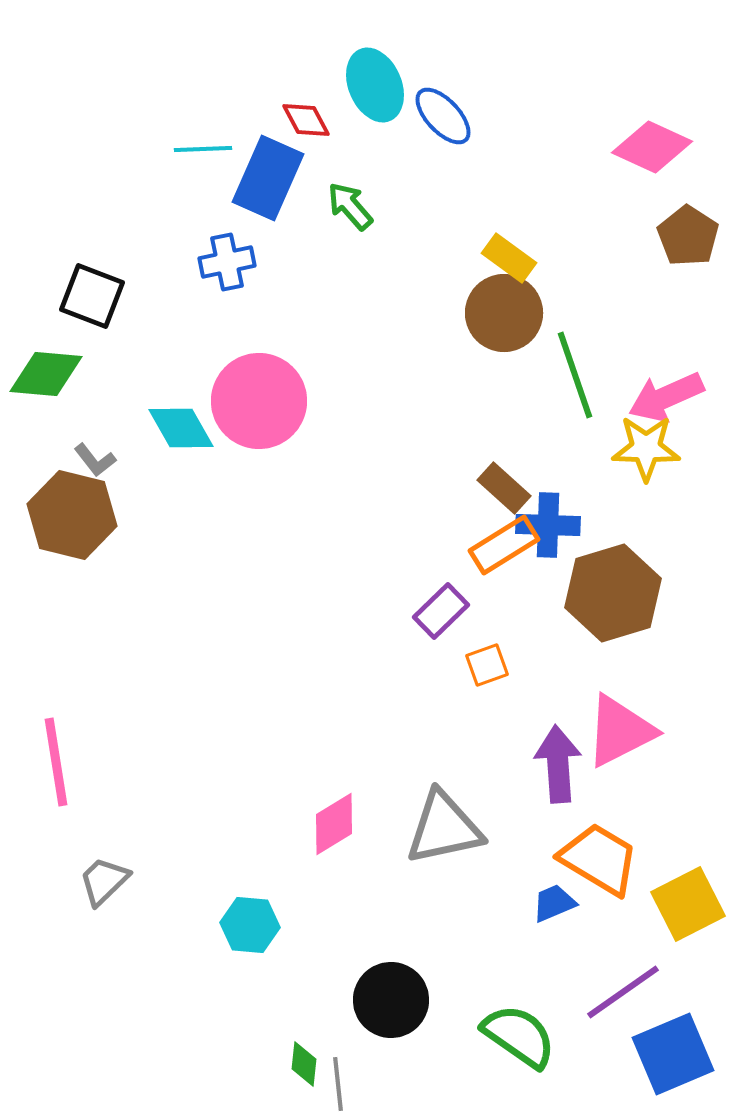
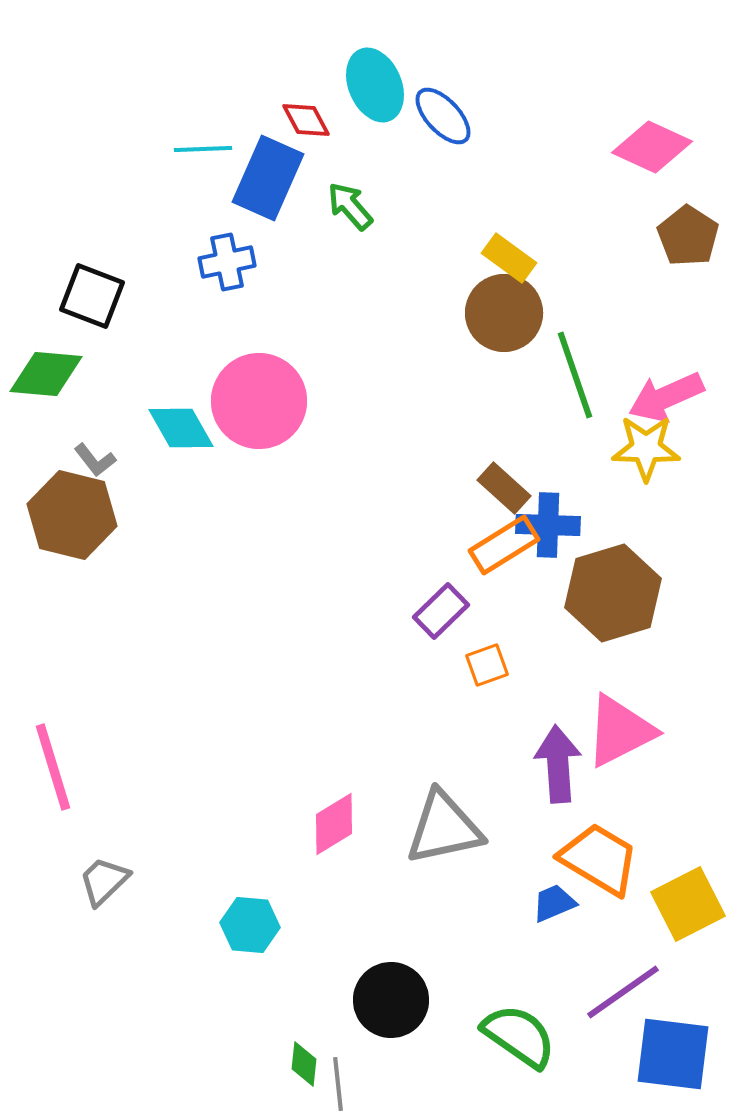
pink line at (56, 762): moved 3 px left, 5 px down; rotated 8 degrees counterclockwise
blue square at (673, 1054): rotated 30 degrees clockwise
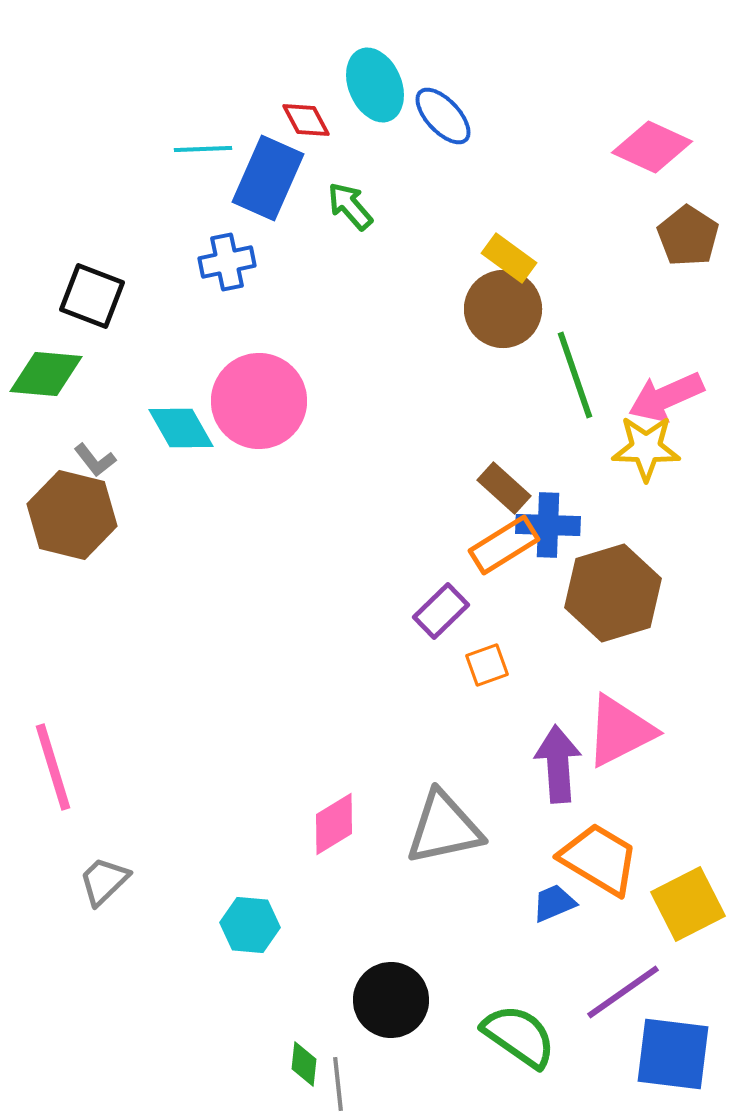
brown circle at (504, 313): moved 1 px left, 4 px up
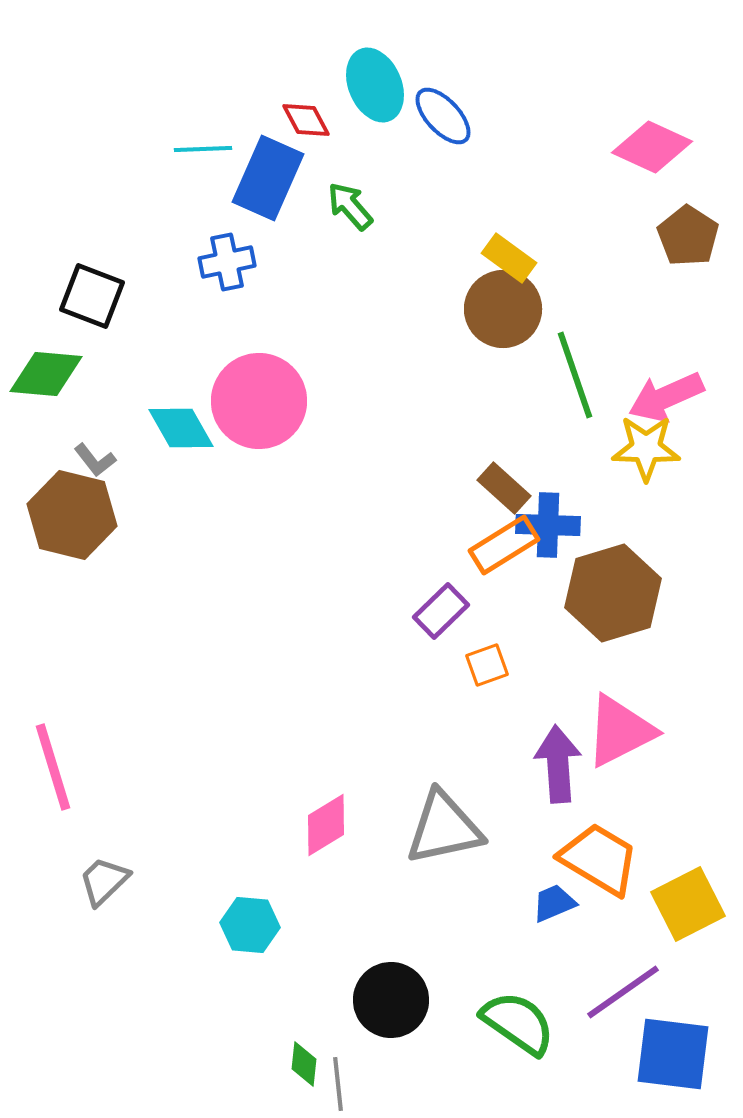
pink diamond at (334, 824): moved 8 px left, 1 px down
green semicircle at (519, 1036): moved 1 px left, 13 px up
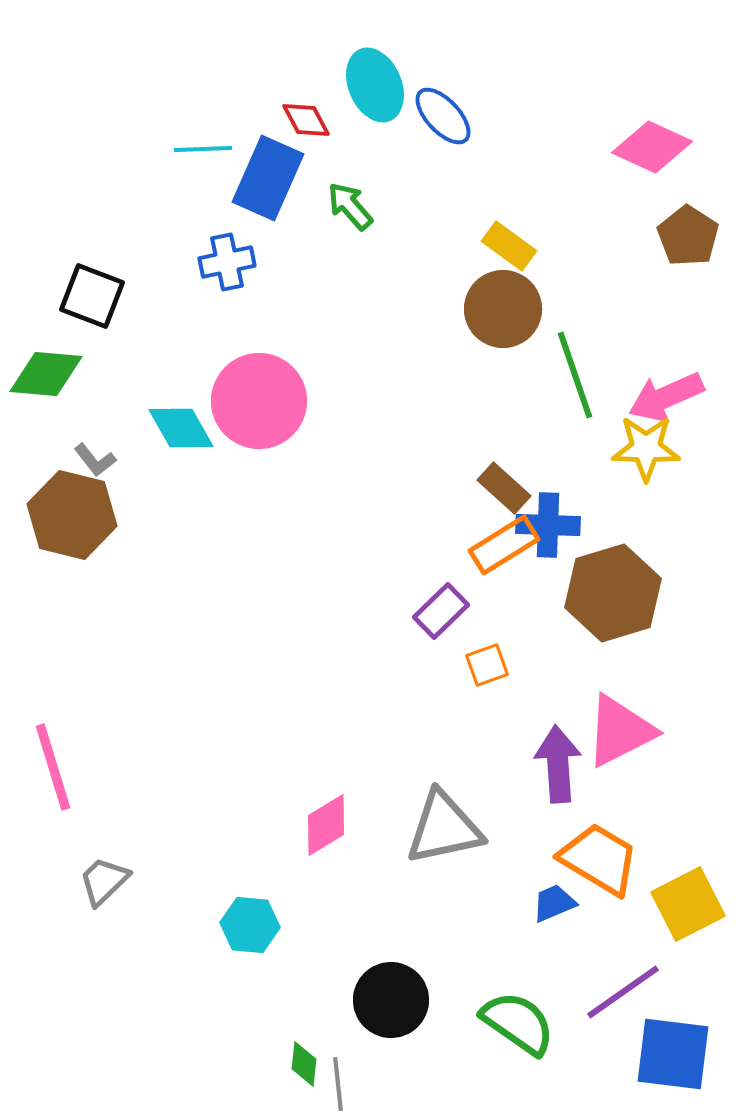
yellow rectangle at (509, 258): moved 12 px up
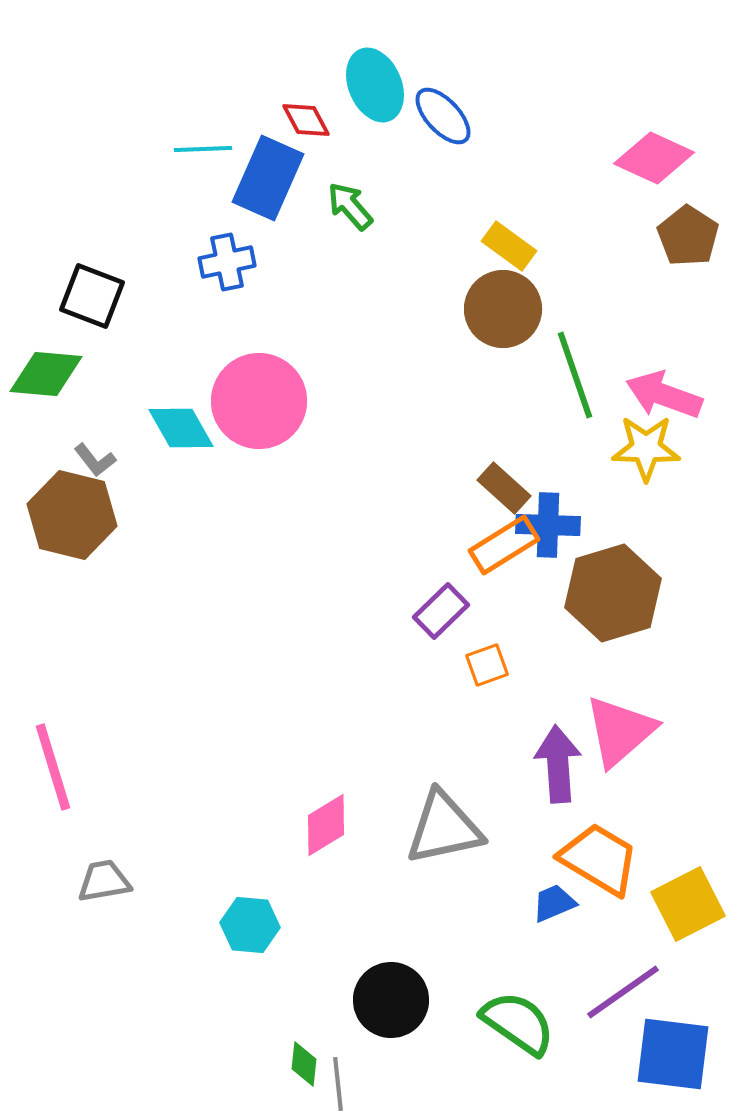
pink diamond at (652, 147): moved 2 px right, 11 px down
pink arrow at (666, 397): moved 2 px left, 2 px up; rotated 44 degrees clockwise
pink triangle at (620, 731): rotated 14 degrees counterclockwise
gray trapezoid at (104, 881): rotated 34 degrees clockwise
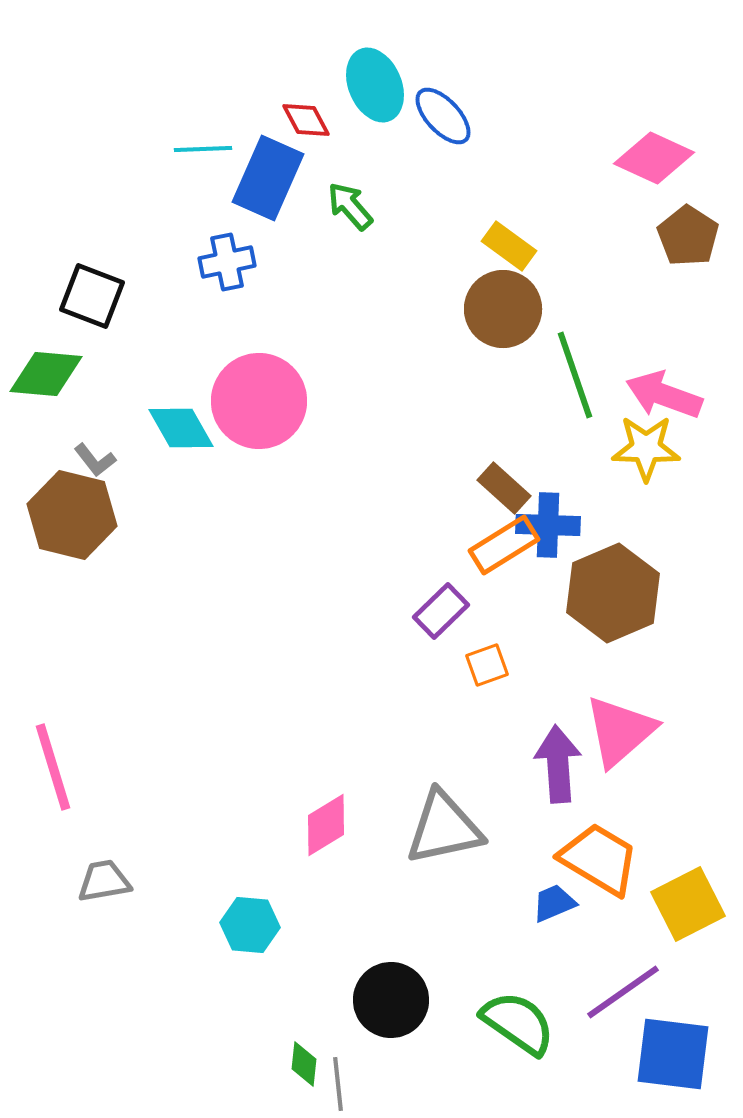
brown hexagon at (613, 593): rotated 6 degrees counterclockwise
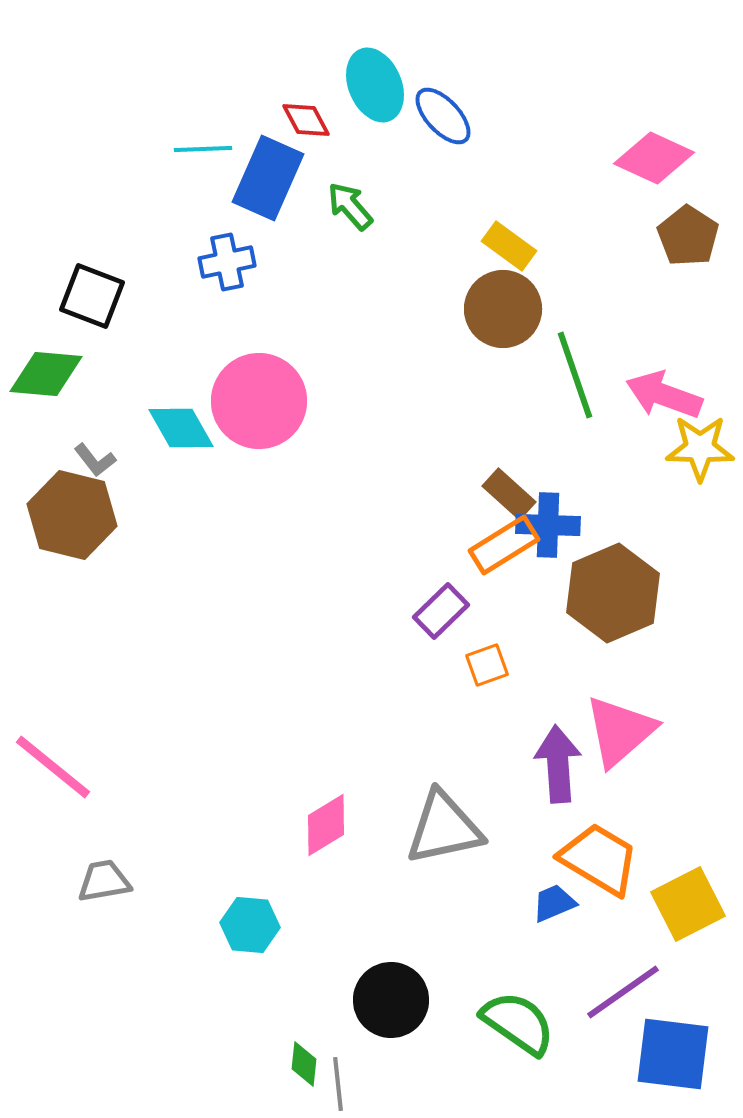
yellow star at (646, 448): moved 54 px right
brown rectangle at (504, 488): moved 5 px right, 6 px down
pink line at (53, 767): rotated 34 degrees counterclockwise
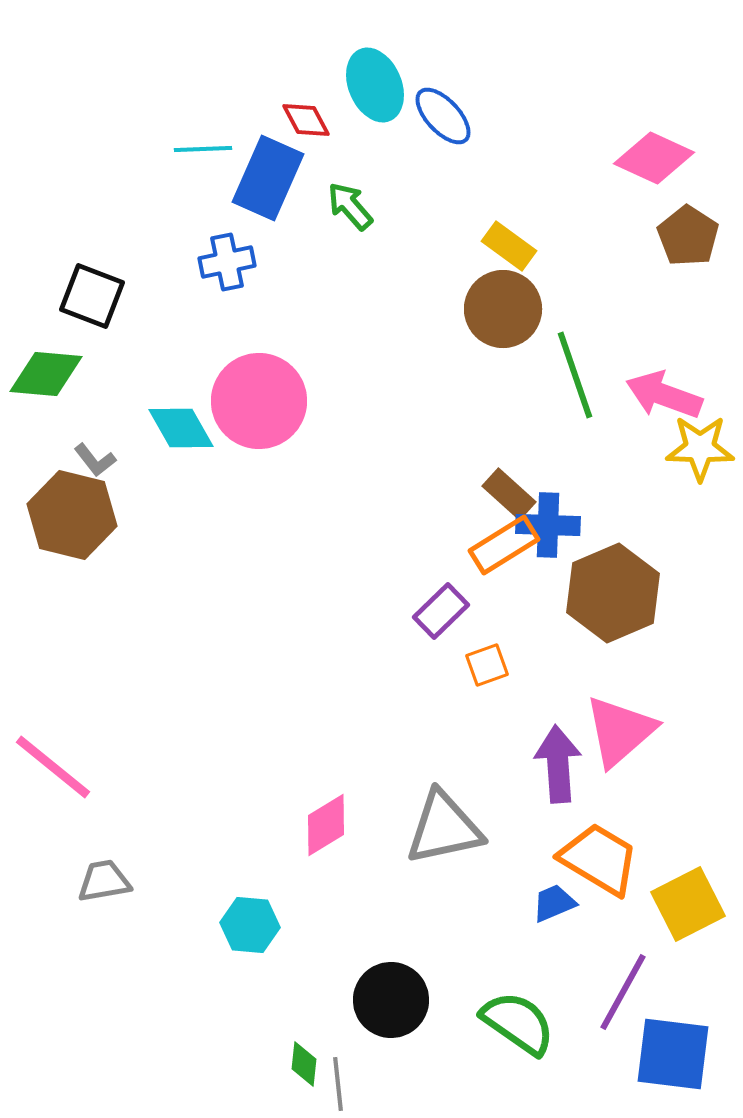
purple line at (623, 992): rotated 26 degrees counterclockwise
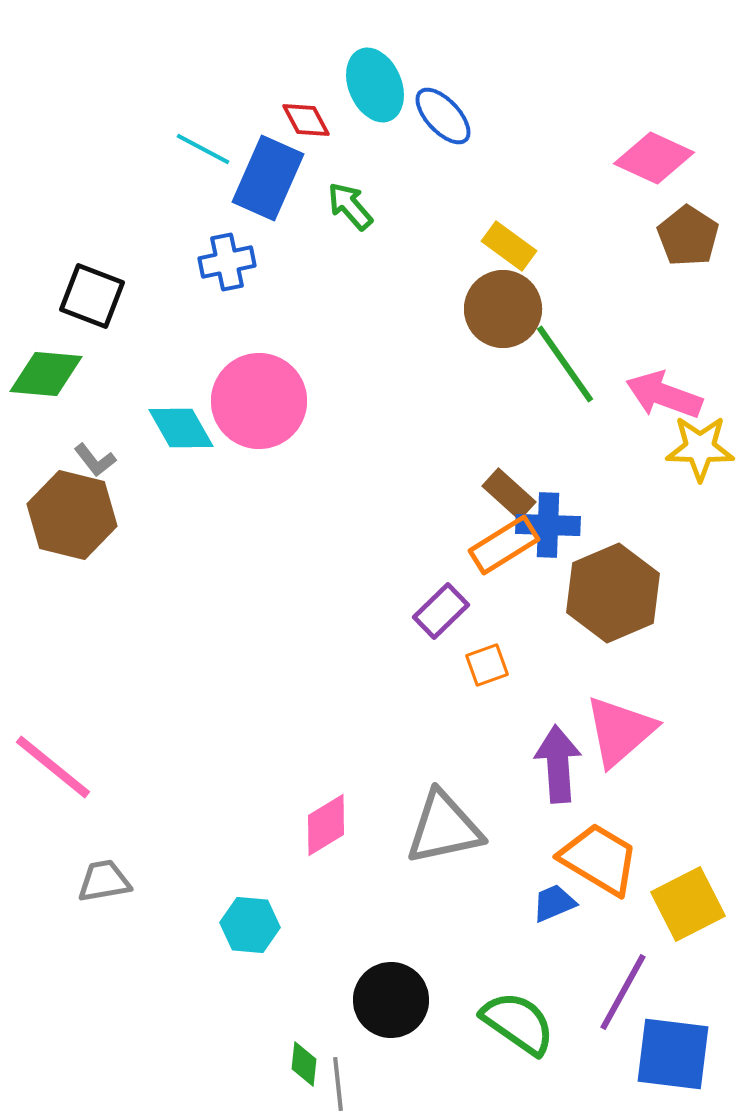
cyan line at (203, 149): rotated 30 degrees clockwise
green line at (575, 375): moved 10 px left, 11 px up; rotated 16 degrees counterclockwise
